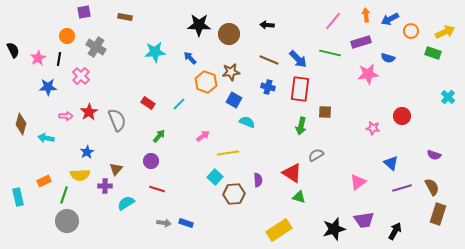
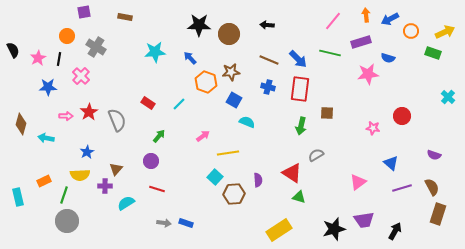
brown square at (325, 112): moved 2 px right, 1 px down
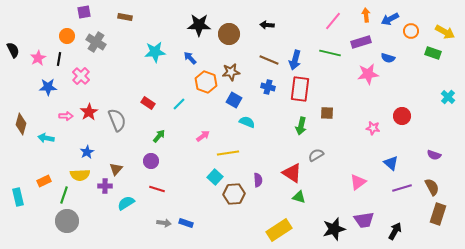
yellow arrow at (445, 32): rotated 54 degrees clockwise
gray cross at (96, 47): moved 5 px up
blue arrow at (298, 59): moved 3 px left, 1 px down; rotated 60 degrees clockwise
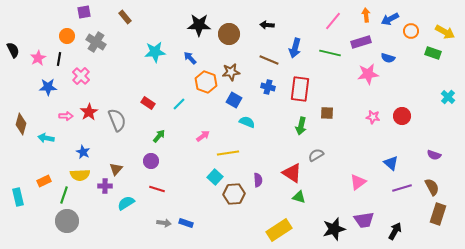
brown rectangle at (125, 17): rotated 40 degrees clockwise
blue arrow at (295, 60): moved 12 px up
pink star at (373, 128): moved 11 px up
blue star at (87, 152): moved 4 px left; rotated 16 degrees counterclockwise
